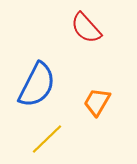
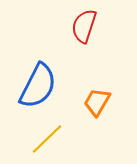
red semicircle: moved 2 px left, 2 px up; rotated 60 degrees clockwise
blue semicircle: moved 1 px right, 1 px down
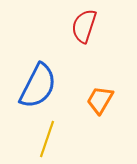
orange trapezoid: moved 3 px right, 2 px up
yellow line: rotated 27 degrees counterclockwise
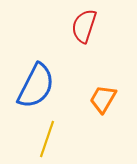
blue semicircle: moved 2 px left
orange trapezoid: moved 3 px right, 1 px up
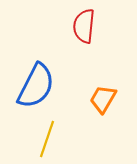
red semicircle: rotated 12 degrees counterclockwise
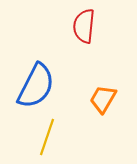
yellow line: moved 2 px up
